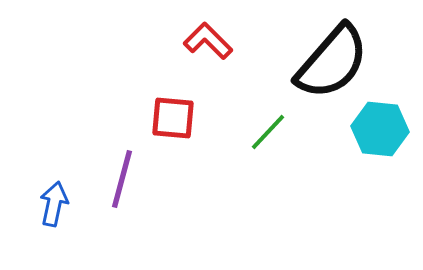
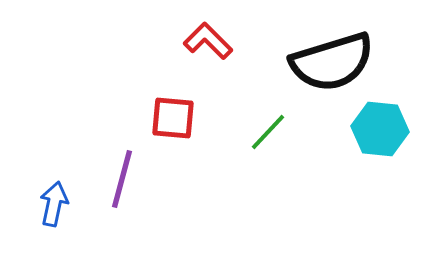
black semicircle: rotated 32 degrees clockwise
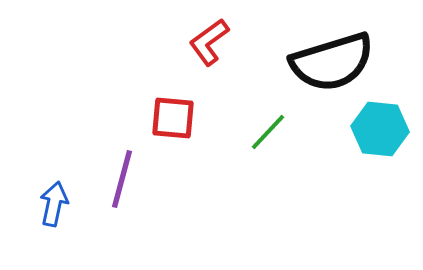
red L-shape: moved 1 px right, 1 px down; rotated 81 degrees counterclockwise
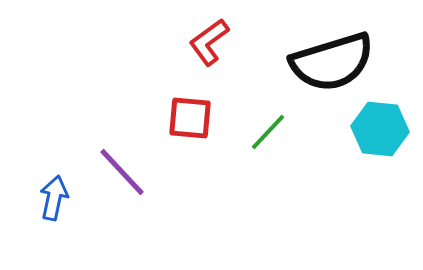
red square: moved 17 px right
purple line: moved 7 px up; rotated 58 degrees counterclockwise
blue arrow: moved 6 px up
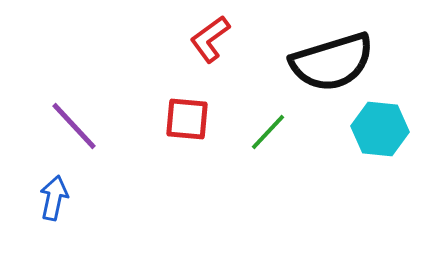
red L-shape: moved 1 px right, 3 px up
red square: moved 3 px left, 1 px down
purple line: moved 48 px left, 46 px up
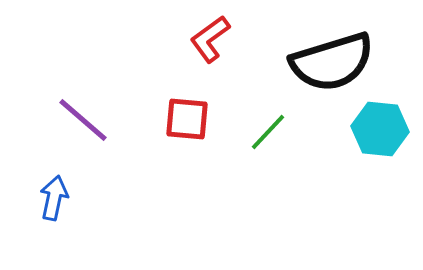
purple line: moved 9 px right, 6 px up; rotated 6 degrees counterclockwise
